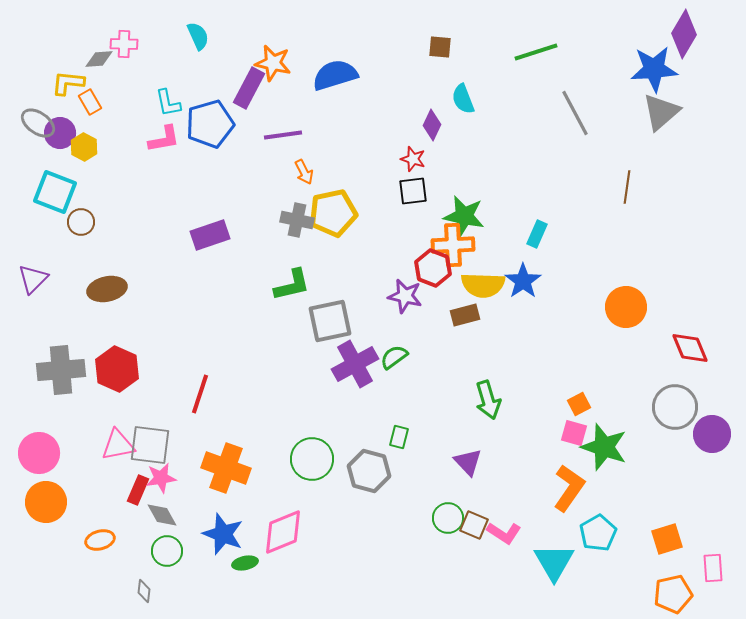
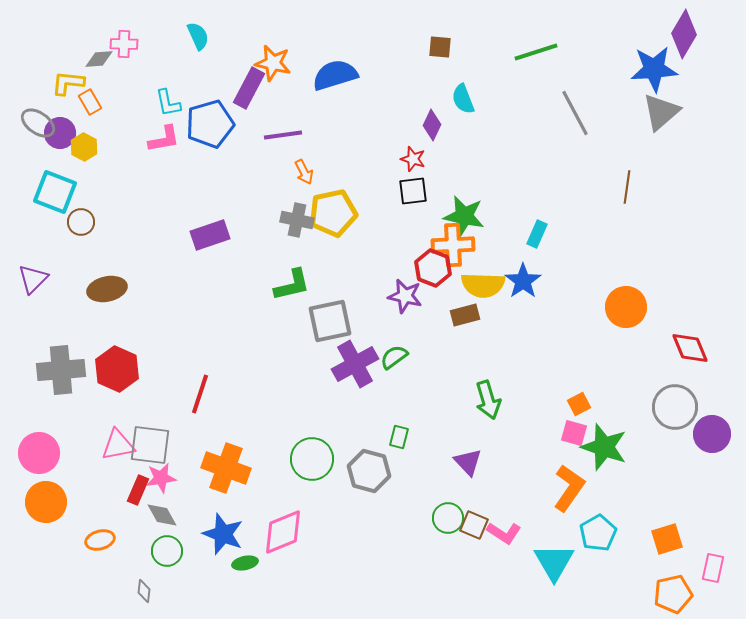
pink rectangle at (713, 568): rotated 16 degrees clockwise
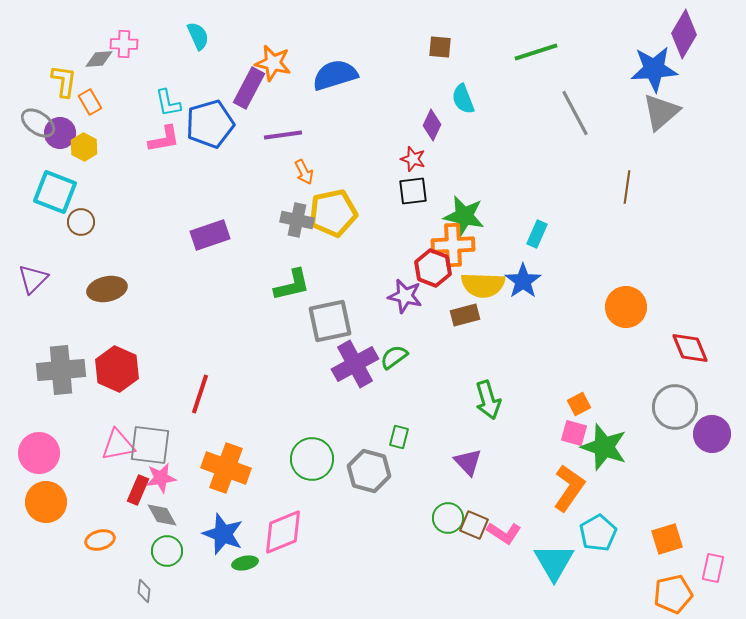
yellow L-shape at (68, 83): moved 4 px left, 2 px up; rotated 92 degrees clockwise
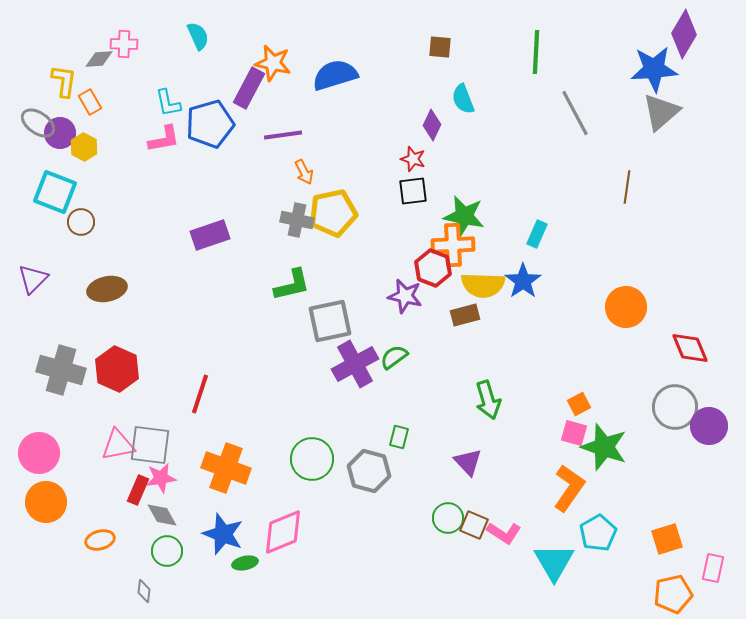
green line at (536, 52): rotated 69 degrees counterclockwise
gray cross at (61, 370): rotated 21 degrees clockwise
purple circle at (712, 434): moved 3 px left, 8 px up
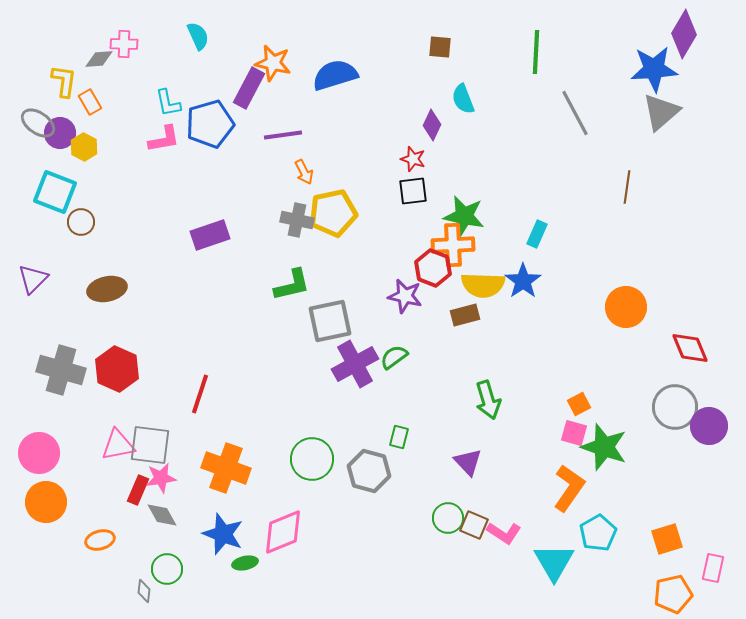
green circle at (167, 551): moved 18 px down
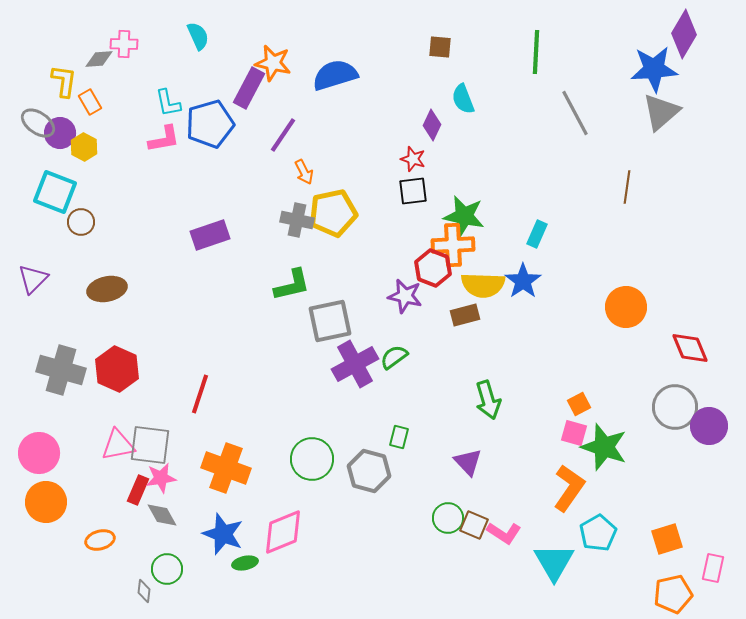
purple line at (283, 135): rotated 48 degrees counterclockwise
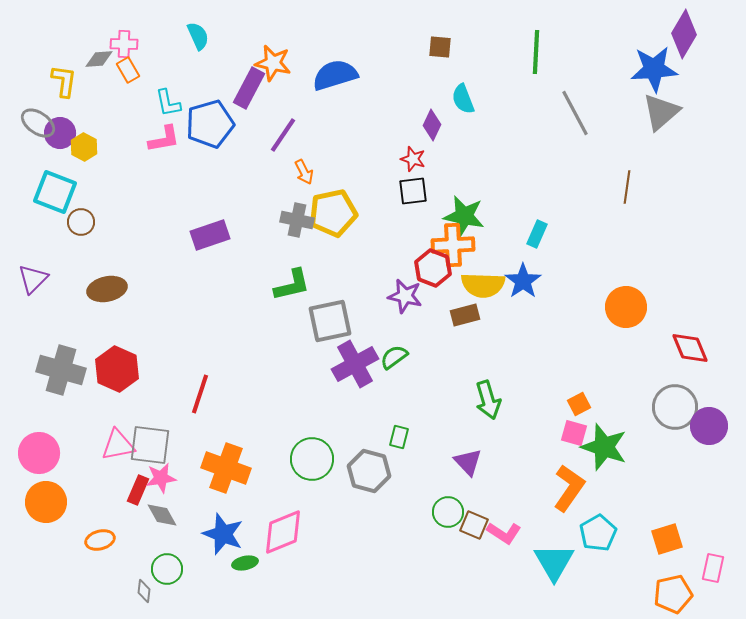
orange rectangle at (90, 102): moved 38 px right, 32 px up
green circle at (448, 518): moved 6 px up
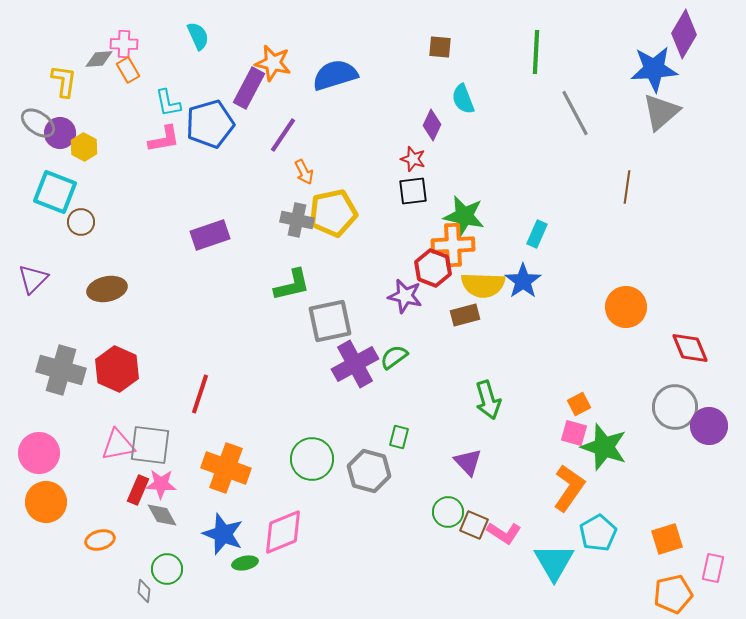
pink star at (161, 478): moved 6 px down; rotated 12 degrees clockwise
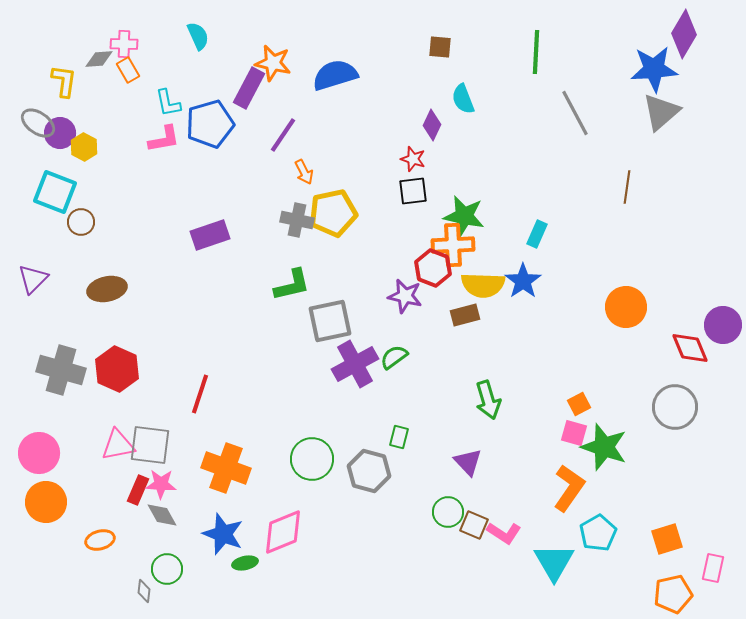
purple circle at (709, 426): moved 14 px right, 101 px up
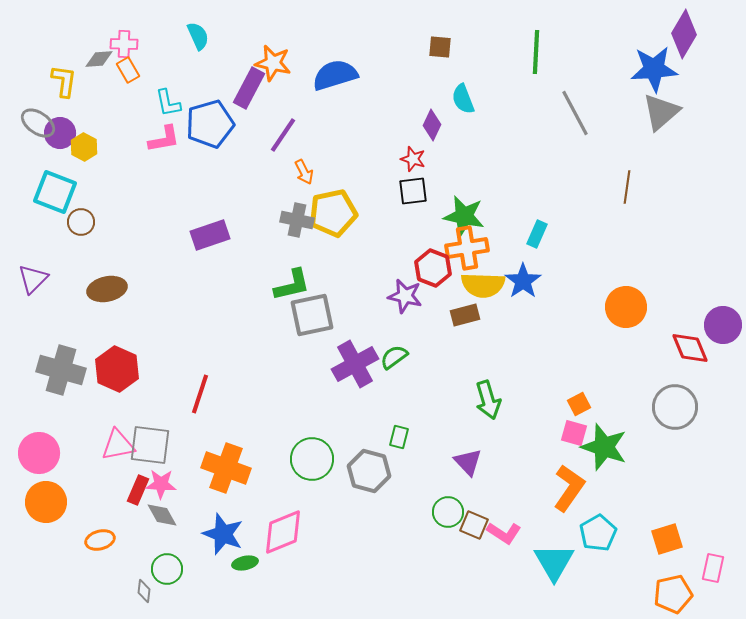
orange cross at (453, 245): moved 14 px right, 3 px down; rotated 6 degrees counterclockwise
gray square at (330, 321): moved 18 px left, 6 px up
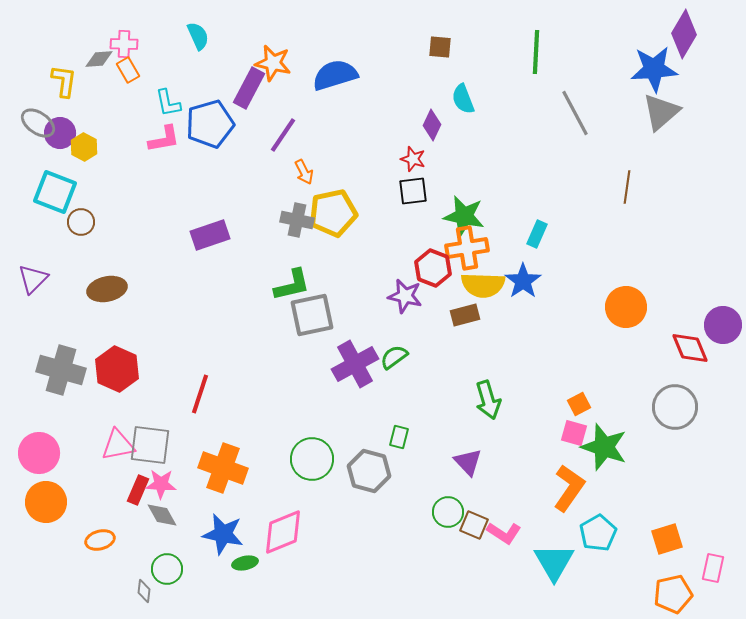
orange cross at (226, 468): moved 3 px left
blue star at (223, 534): rotated 9 degrees counterclockwise
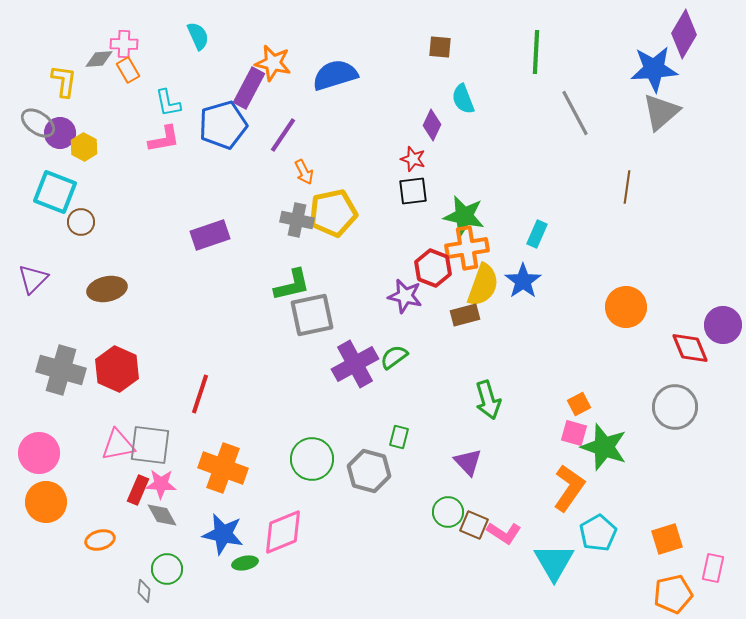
blue pentagon at (210, 124): moved 13 px right, 1 px down
yellow semicircle at (483, 285): rotated 72 degrees counterclockwise
